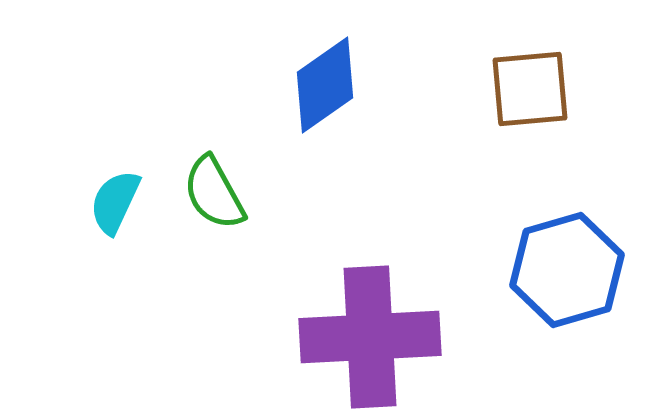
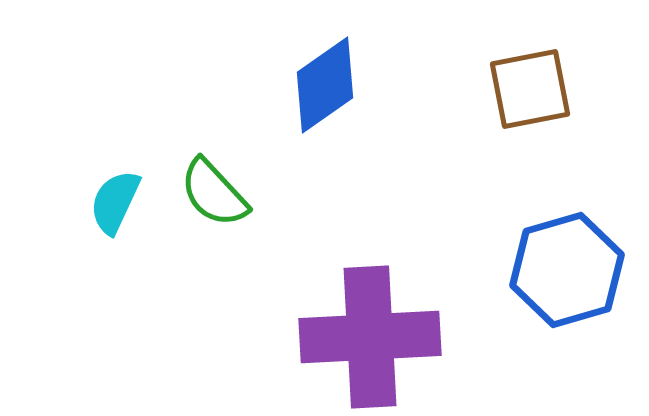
brown square: rotated 6 degrees counterclockwise
green semicircle: rotated 14 degrees counterclockwise
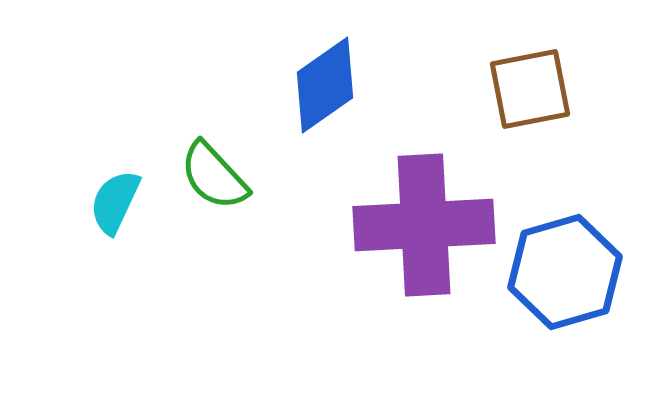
green semicircle: moved 17 px up
blue hexagon: moved 2 px left, 2 px down
purple cross: moved 54 px right, 112 px up
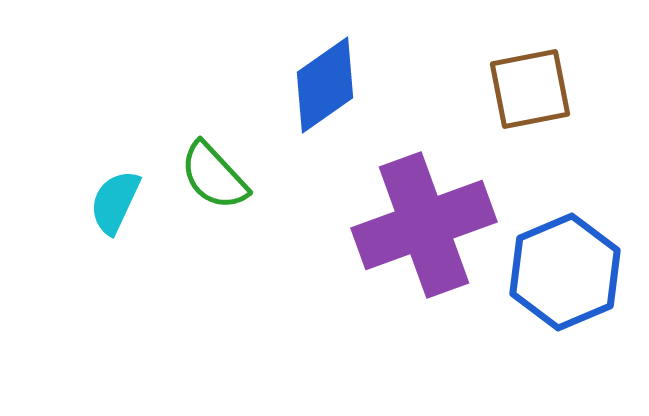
purple cross: rotated 17 degrees counterclockwise
blue hexagon: rotated 7 degrees counterclockwise
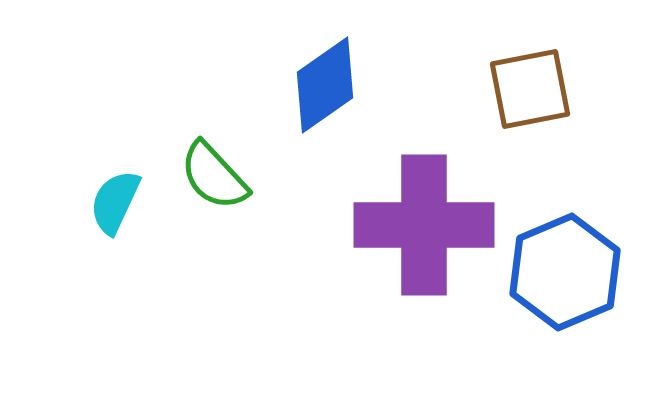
purple cross: rotated 20 degrees clockwise
